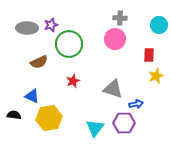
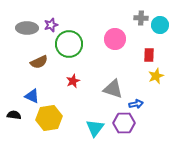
gray cross: moved 21 px right
cyan circle: moved 1 px right
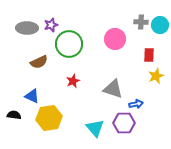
gray cross: moved 4 px down
cyan triangle: rotated 18 degrees counterclockwise
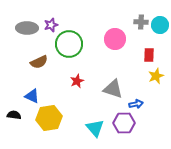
red star: moved 4 px right
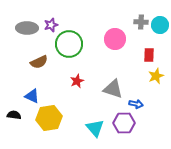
blue arrow: rotated 24 degrees clockwise
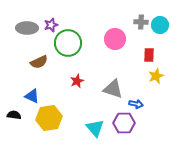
green circle: moved 1 px left, 1 px up
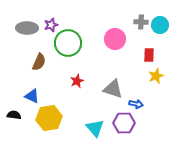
brown semicircle: rotated 42 degrees counterclockwise
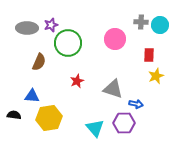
blue triangle: rotated 21 degrees counterclockwise
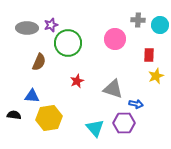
gray cross: moved 3 px left, 2 px up
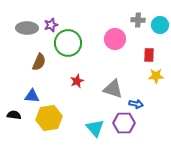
yellow star: rotated 21 degrees clockwise
